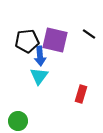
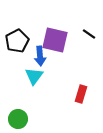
black pentagon: moved 10 px left; rotated 20 degrees counterclockwise
cyan triangle: moved 5 px left
green circle: moved 2 px up
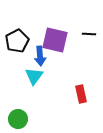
black line: rotated 32 degrees counterclockwise
red rectangle: rotated 30 degrees counterclockwise
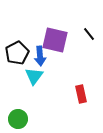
black line: rotated 48 degrees clockwise
black pentagon: moved 12 px down
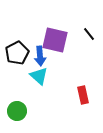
cyan triangle: moved 5 px right; rotated 24 degrees counterclockwise
red rectangle: moved 2 px right, 1 px down
green circle: moved 1 px left, 8 px up
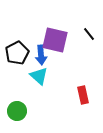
blue arrow: moved 1 px right, 1 px up
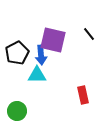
purple square: moved 2 px left
cyan triangle: moved 2 px left, 1 px up; rotated 42 degrees counterclockwise
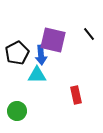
red rectangle: moved 7 px left
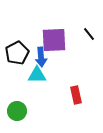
purple square: moved 1 px right; rotated 16 degrees counterclockwise
blue arrow: moved 2 px down
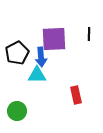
black line: rotated 40 degrees clockwise
purple square: moved 1 px up
